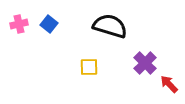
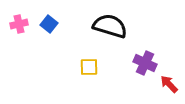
purple cross: rotated 20 degrees counterclockwise
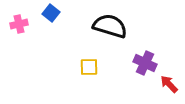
blue square: moved 2 px right, 11 px up
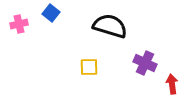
red arrow: moved 3 px right; rotated 36 degrees clockwise
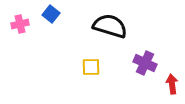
blue square: moved 1 px down
pink cross: moved 1 px right
yellow square: moved 2 px right
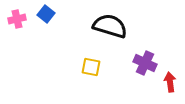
blue square: moved 5 px left
pink cross: moved 3 px left, 5 px up
yellow square: rotated 12 degrees clockwise
red arrow: moved 2 px left, 2 px up
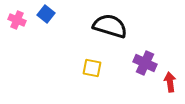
pink cross: moved 1 px down; rotated 36 degrees clockwise
yellow square: moved 1 px right, 1 px down
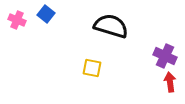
black semicircle: moved 1 px right
purple cross: moved 20 px right, 7 px up
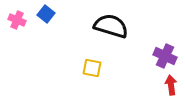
red arrow: moved 1 px right, 3 px down
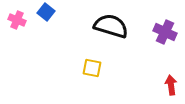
blue square: moved 2 px up
purple cross: moved 24 px up
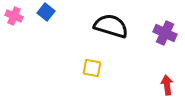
pink cross: moved 3 px left, 4 px up
purple cross: moved 1 px down
red arrow: moved 4 px left
